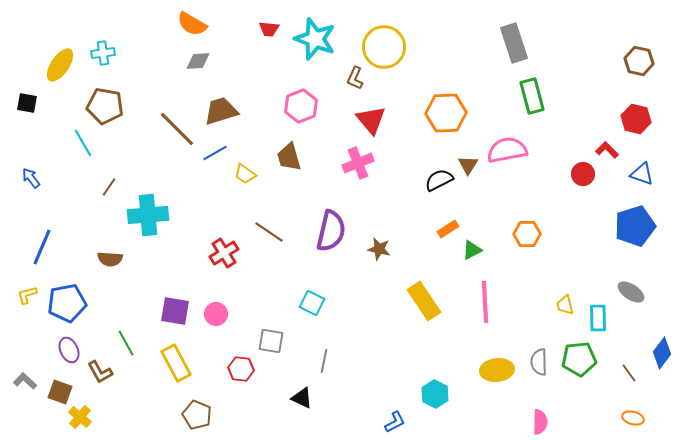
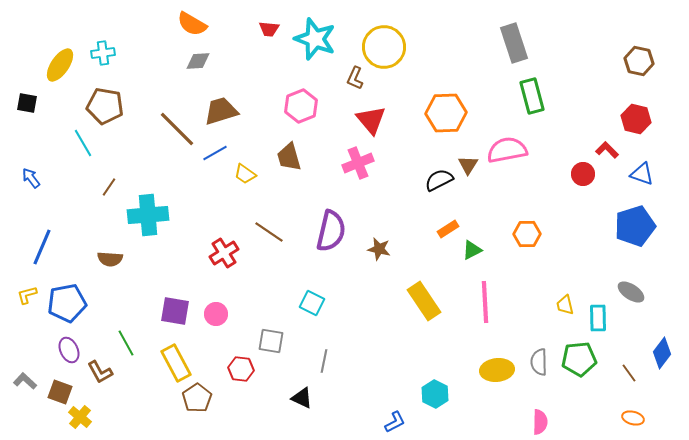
brown pentagon at (197, 415): moved 17 px up; rotated 16 degrees clockwise
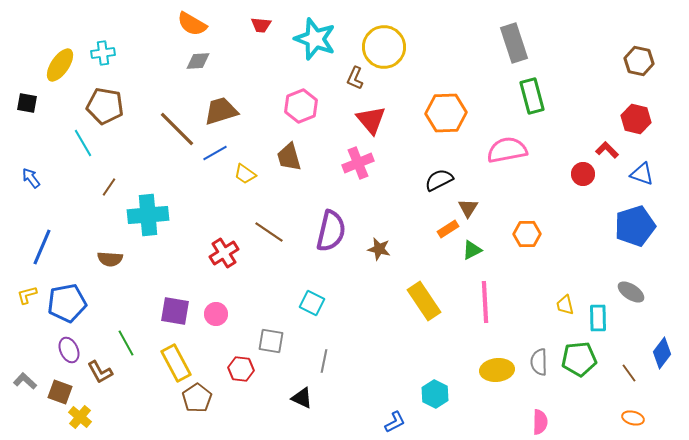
red trapezoid at (269, 29): moved 8 px left, 4 px up
brown triangle at (468, 165): moved 43 px down
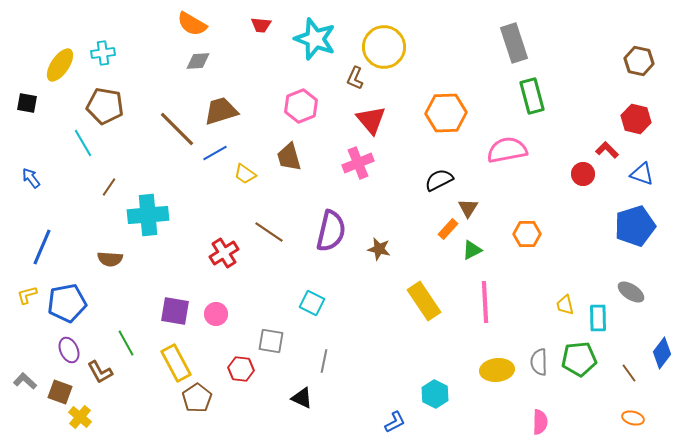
orange rectangle at (448, 229): rotated 15 degrees counterclockwise
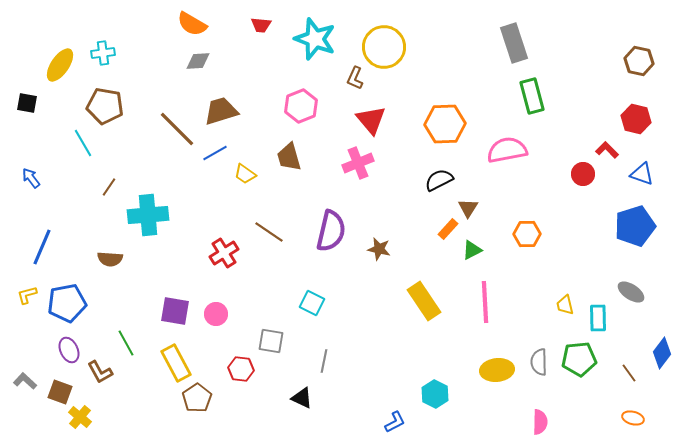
orange hexagon at (446, 113): moved 1 px left, 11 px down
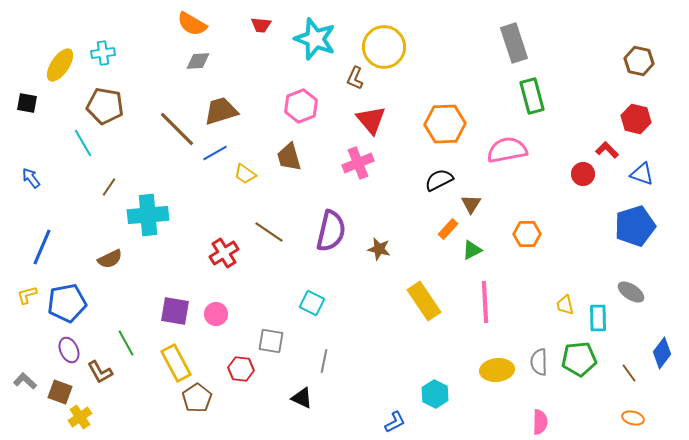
brown triangle at (468, 208): moved 3 px right, 4 px up
brown semicircle at (110, 259): rotated 30 degrees counterclockwise
yellow cross at (80, 417): rotated 15 degrees clockwise
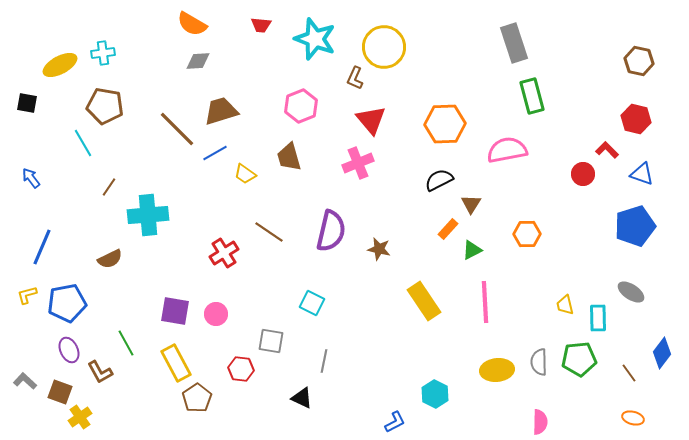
yellow ellipse at (60, 65): rotated 28 degrees clockwise
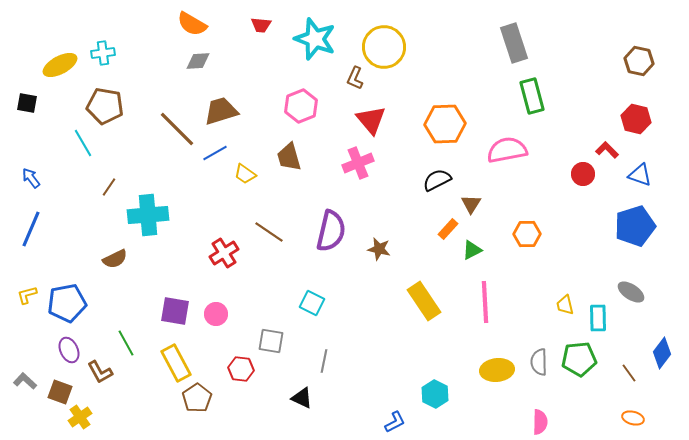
blue triangle at (642, 174): moved 2 px left, 1 px down
black semicircle at (439, 180): moved 2 px left
blue line at (42, 247): moved 11 px left, 18 px up
brown semicircle at (110, 259): moved 5 px right
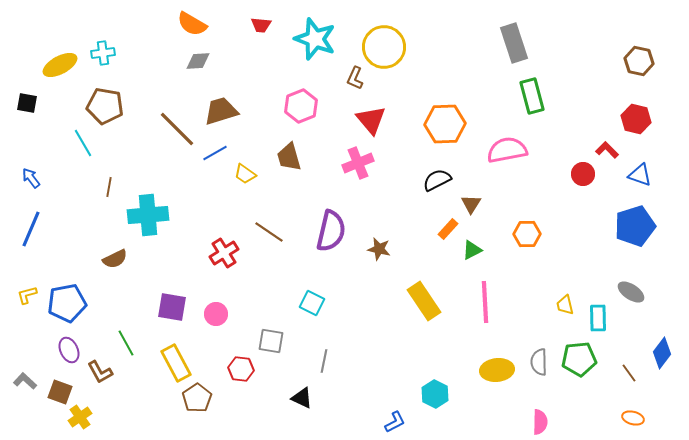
brown line at (109, 187): rotated 24 degrees counterclockwise
purple square at (175, 311): moved 3 px left, 4 px up
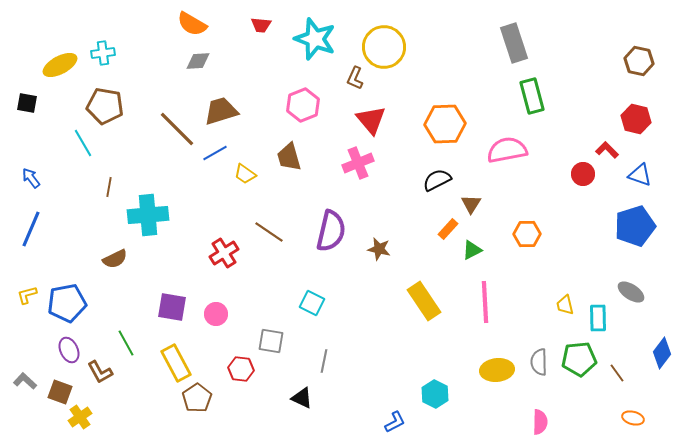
pink hexagon at (301, 106): moved 2 px right, 1 px up
brown line at (629, 373): moved 12 px left
